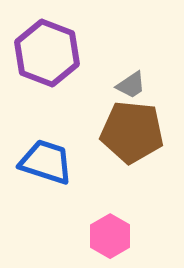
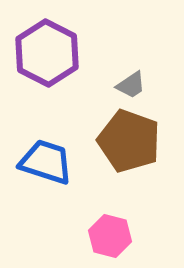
purple hexagon: rotated 6 degrees clockwise
brown pentagon: moved 3 px left, 9 px down; rotated 14 degrees clockwise
pink hexagon: rotated 15 degrees counterclockwise
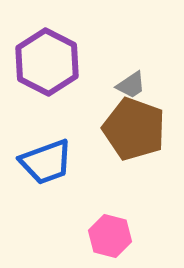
purple hexagon: moved 9 px down
brown pentagon: moved 5 px right, 12 px up
blue trapezoid: rotated 142 degrees clockwise
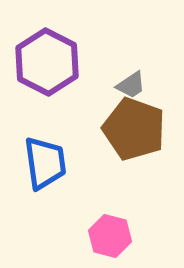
blue trapezoid: moved 1 px left, 1 px down; rotated 78 degrees counterclockwise
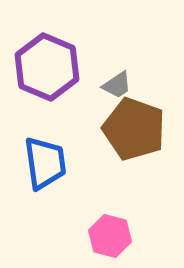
purple hexagon: moved 5 px down; rotated 4 degrees counterclockwise
gray trapezoid: moved 14 px left
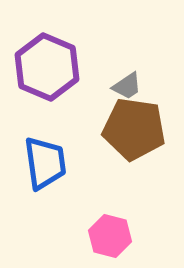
gray trapezoid: moved 10 px right, 1 px down
brown pentagon: rotated 12 degrees counterclockwise
